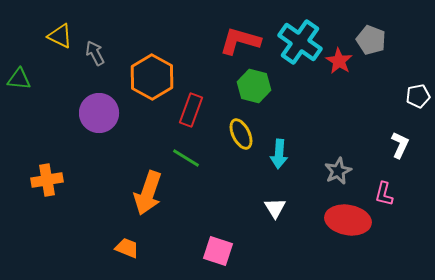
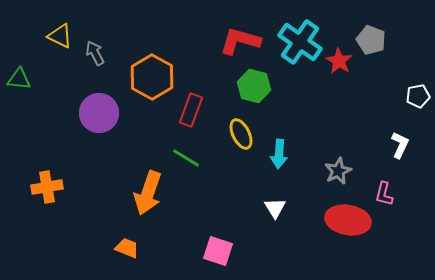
orange cross: moved 7 px down
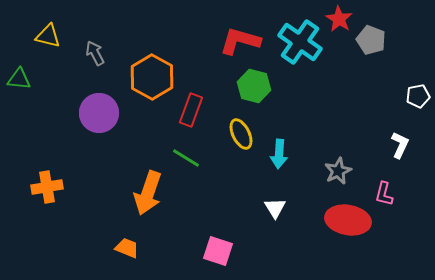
yellow triangle: moved 12 px left; rotated 12 degrees counterclockwise
red star: moved 42 px up
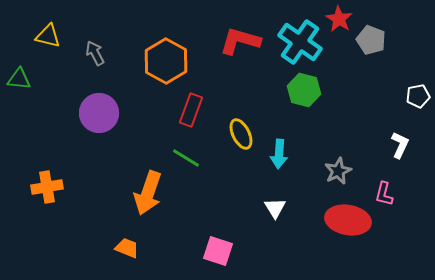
orange hexagon: moved 14 px right, 16 px up
green hexagon: moved 50 px right, 4 px down
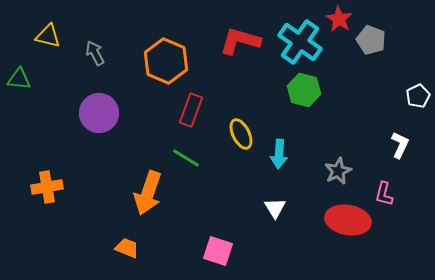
orange hexagon: rotated 6 degrees counterclockwise
white pentagon: rotated 15 degrees counterclockwise
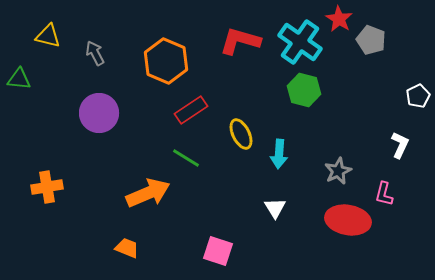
red rectangle: rotated 36 degrees clockwise
orange arrow: rotated 132 degrees counterclockwise
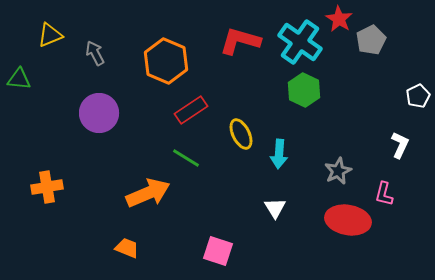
yellow triangle: moved 2 px right, 1 px up; rotated 36 degrees counterclockwise
gray pentagon: rotated 24 degrees clockwise
green hexagon: rotated 12 degrees clockwise
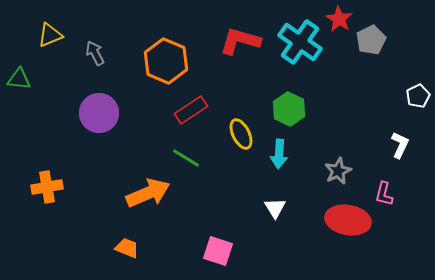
green hexagon: moved 15 px left, 19 px down
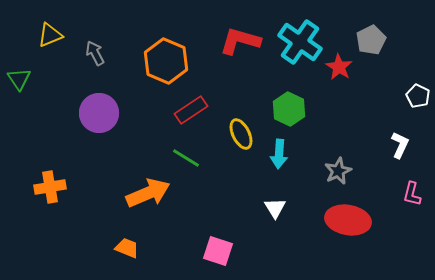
red star: moved 48 px down
green triangle: rotated 50 degrees clockwise
white pentagon: rotated 20 degrees counterclockwise
orange cross: moved 3 px right
pink L-shape: moved 28 px right
